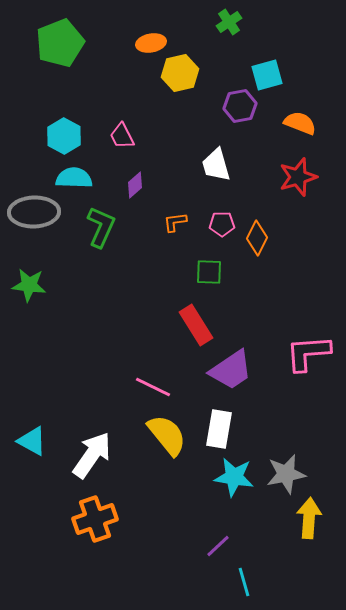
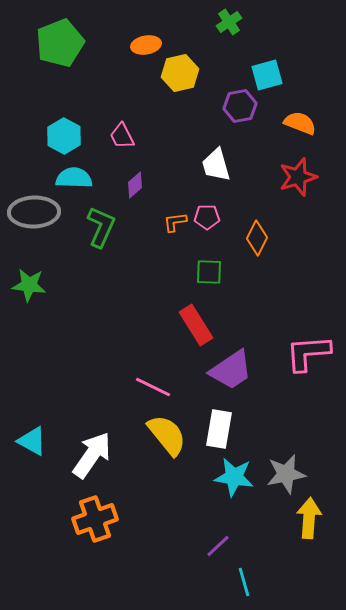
orange ellipse: moved 5 px left, 2 px down
pink pentagon: moved 15 px left, 7 px up
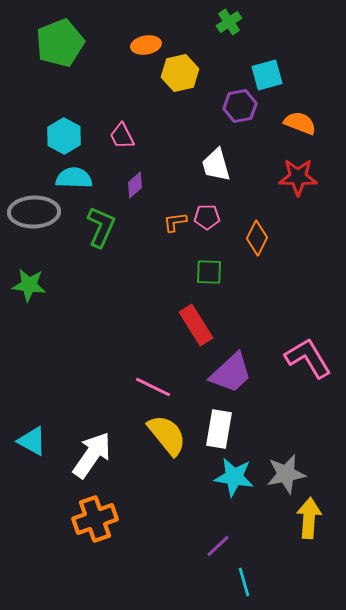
red star: rotated 18 degrees clockwise
pink L-shape: moved 5 px down; rotated 63 degrees clockwise
purple trapezoid: moved 3 px down; rotated 9 degrees counterclockwise
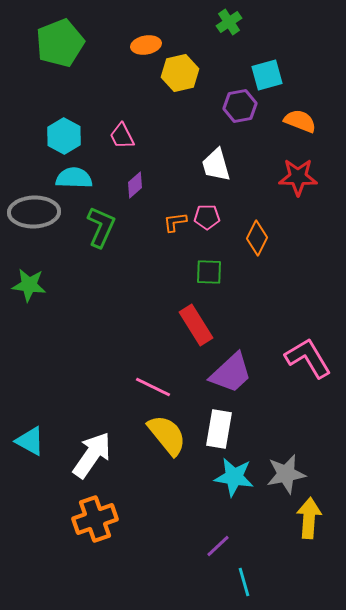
orange semicircle: moved 2 px up
cyan triangle: moved 2 px left
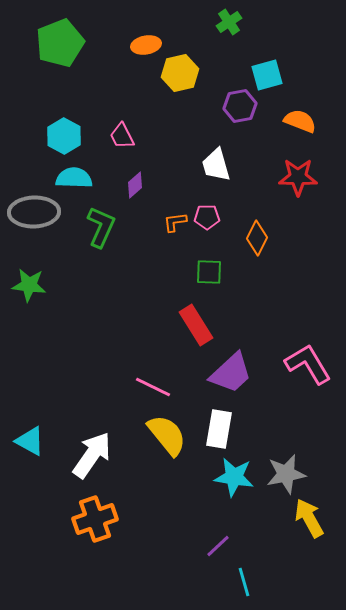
pink L-shape: moved 6 px down
yellow arrow: rotated 33 degrees counterclockwise
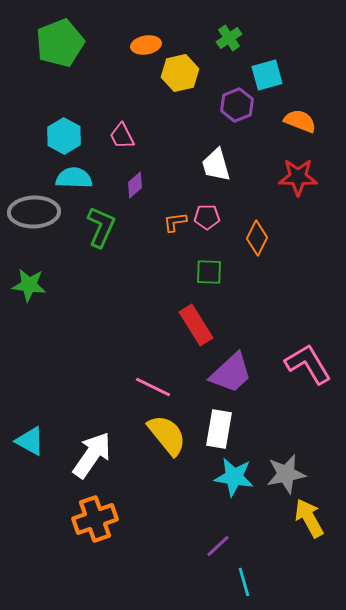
green cross: moved 16 px down
purple hexagon: moved 3 px left, 1 px up; rotated 12 degrees counterclockwise
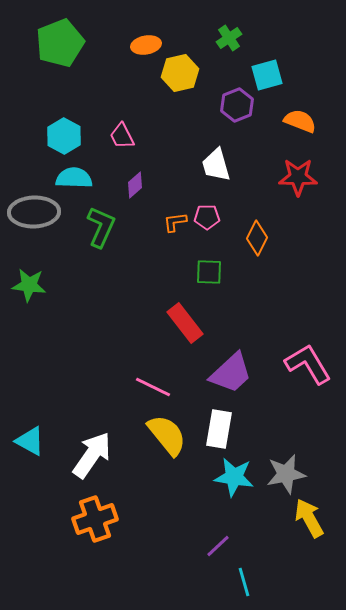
red rectangle: moved 11 px left, 2 px up; rotated 6 degrees counterclockwise
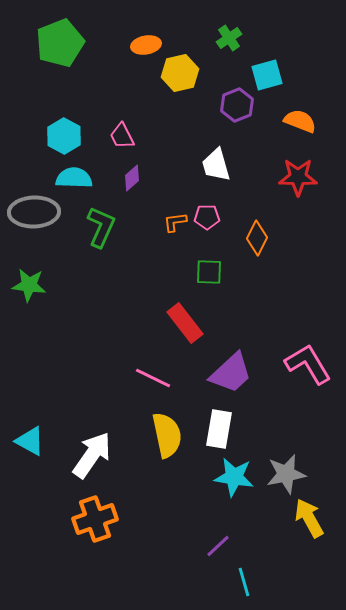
purple diamond: moved 3 px left, 7 px up
pink line: moved 9 px up
yellow semicircle: rotated 27 degrees clockwise
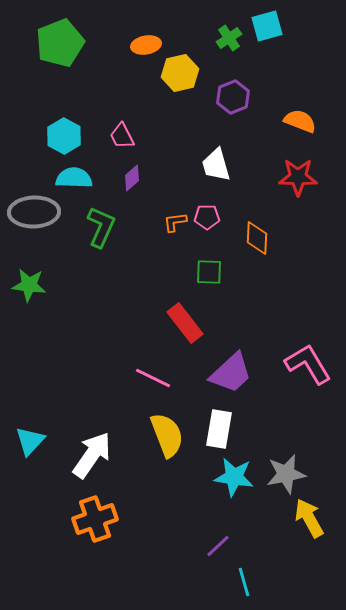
cyan square: moved 49 px up
purple hexagon: moved 4 px left, 8 px up
orange diamond: rotated 24 degrees counterclockwise
yellow semicircle: rotated 9 degrees counterclockwise
cyan triangle: rotated 44 degrees clockwise
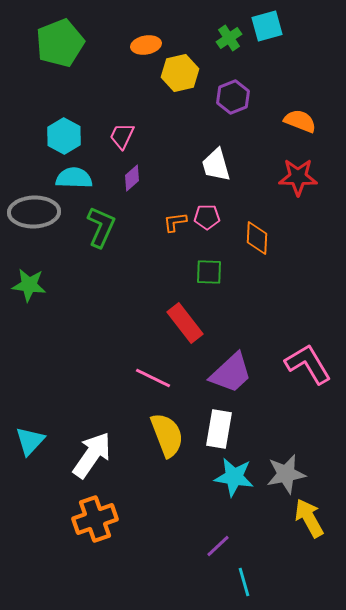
pink trapezoid: rotated 52 degrees clockwise
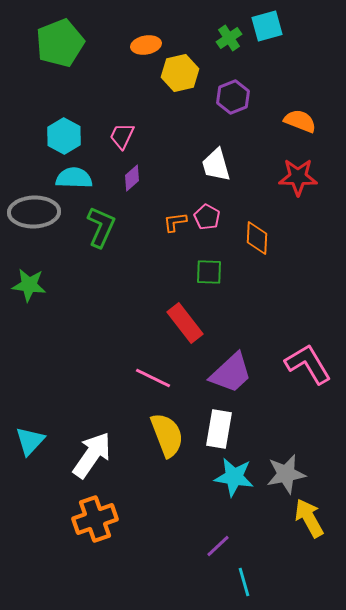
pink pentagon: rotated 30 degrees clockwise
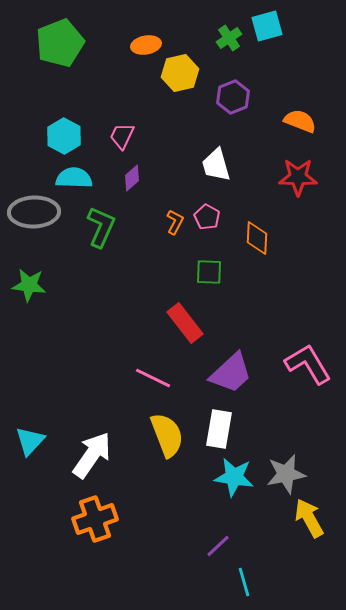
orange L-shape: rotated 125 degrees clockwise
